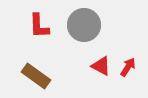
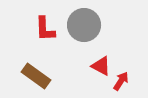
red L-shape: moved 6 px right, 3 px down
red arrow: moved 7 px left, 14 px down
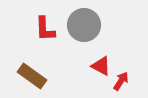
brown rectangle: moved 4 px left
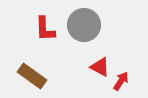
red triangle: moved 1 px left, 1 px down
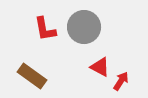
gray circle: moved 2 px down
red L-shape: rotated 8 degrees counterclockwise
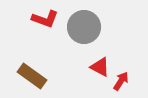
red L-shape: moved 10 px up; rotated 60 degrees counterclockwise
